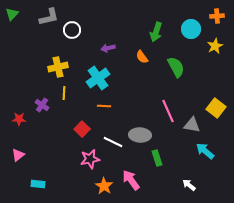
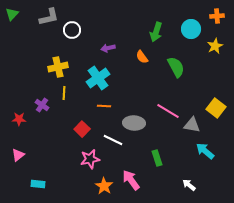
pink line: rotated 35 degrees counterclockwise
gray ellipse: moved 6 px left, 12 px up
white line: moved 2 px up
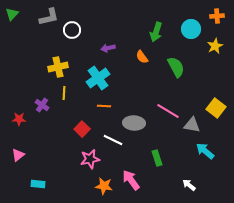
orange star: rotated 24 degrees counterclockwise
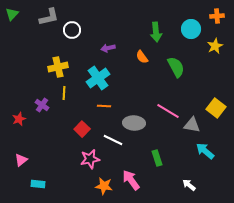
green arrow: rotated 24 degrees counterclockwise
red star: rotated 24 degrees counterclockwise
pink triangle: moved 3 px right, 5 px down
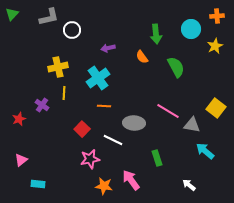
green arrow: moved 2 px down
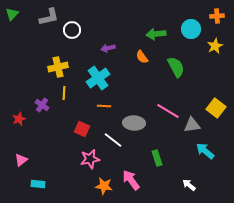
green arrow: rotated 90 degrees clockwise
gray triangle: rotated 18 degrees counterclockwise
red square: rotated 21 degrees counterclockwise
white line: rotated 12 degrees clockwise
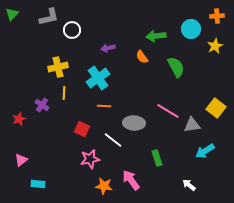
green arrow: moved 2 px down
cyan arrow: rotated 72 degrees counterclockwise
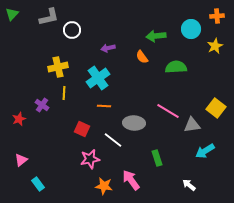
green semicircle: rotated 65 degrees counterclockwise
cyan rectangle: rotated 48 degrees clockwise
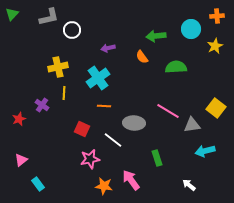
cyan arrow: rotated 18 degrees clockwise
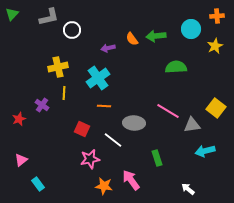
orange semicircle: moved 10 px left, 18 px up
white arrow: moved 1 px left, 4 px down
